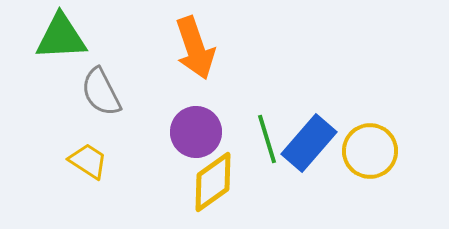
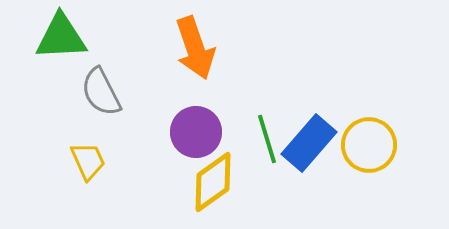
yellow circle: moved 1 px left, 6 px up
yellow trapezoid: rotated 33 degrees clockwise
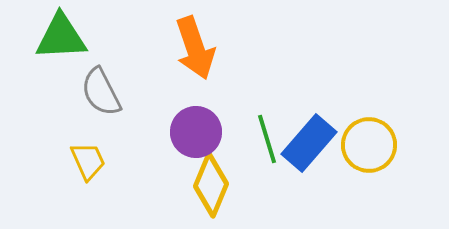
yellow diamond: moved 2 px left, 3 px down; rotated 32 degrees counterclockwise
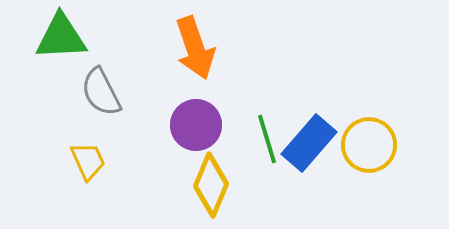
purple circle: moved 7 px up
